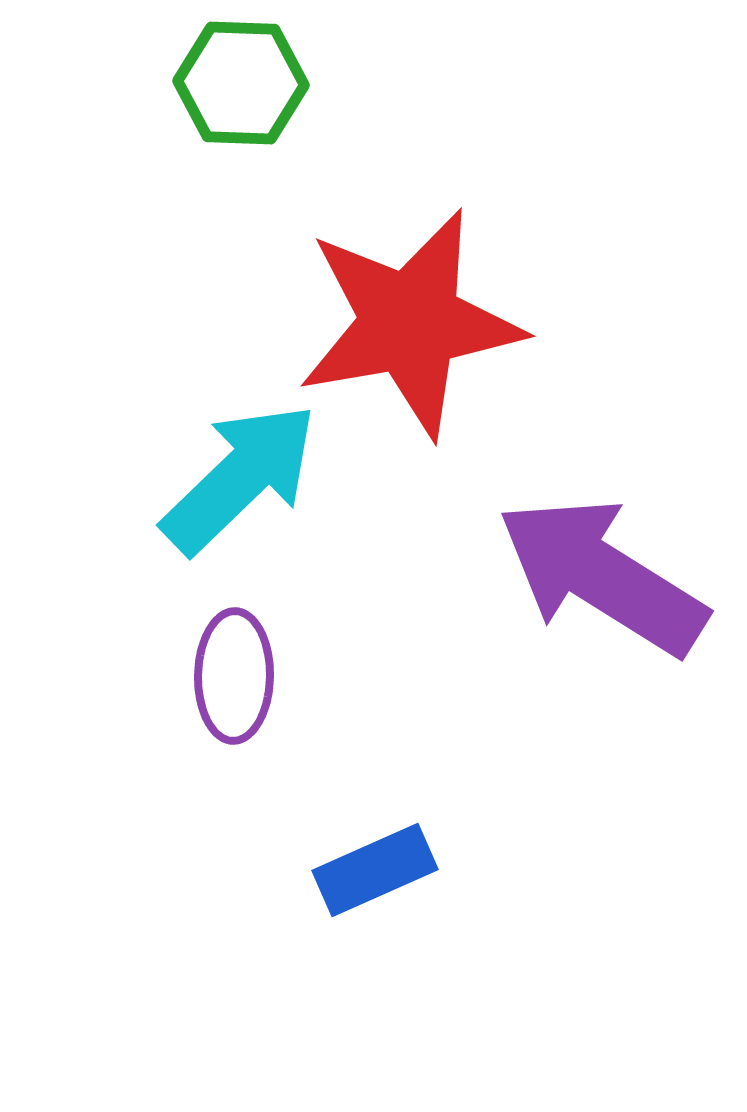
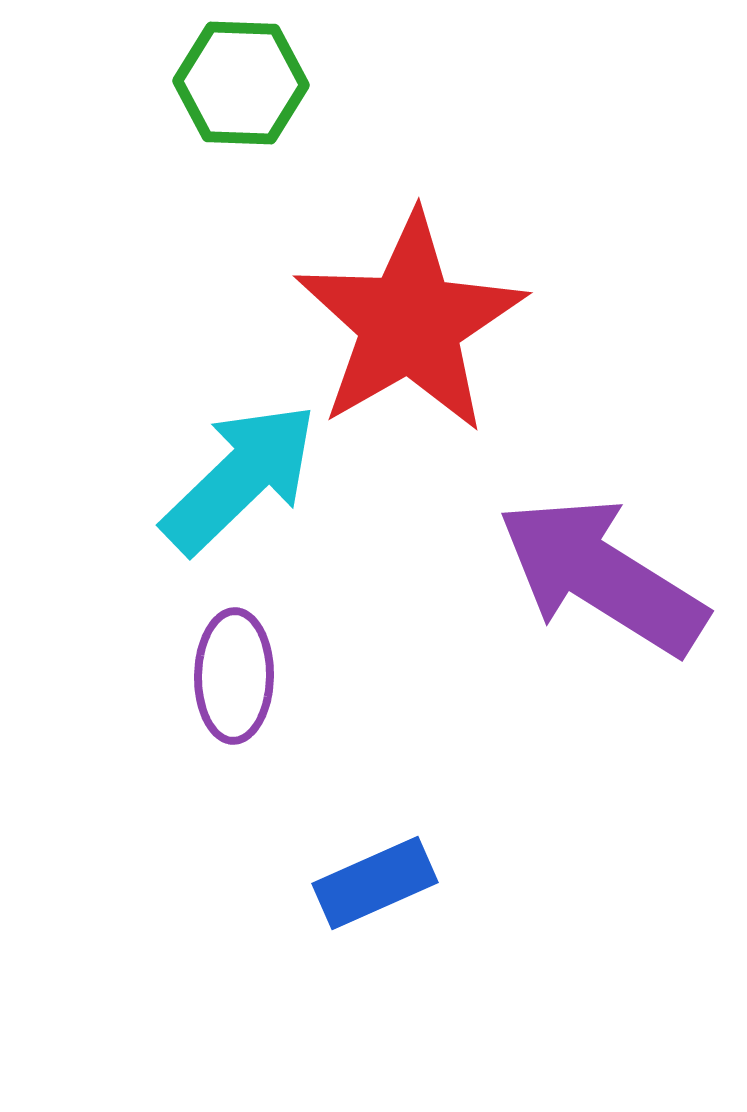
red star: rotated 20 degrees counterclockwise
blue rectangle: moved 13 px down
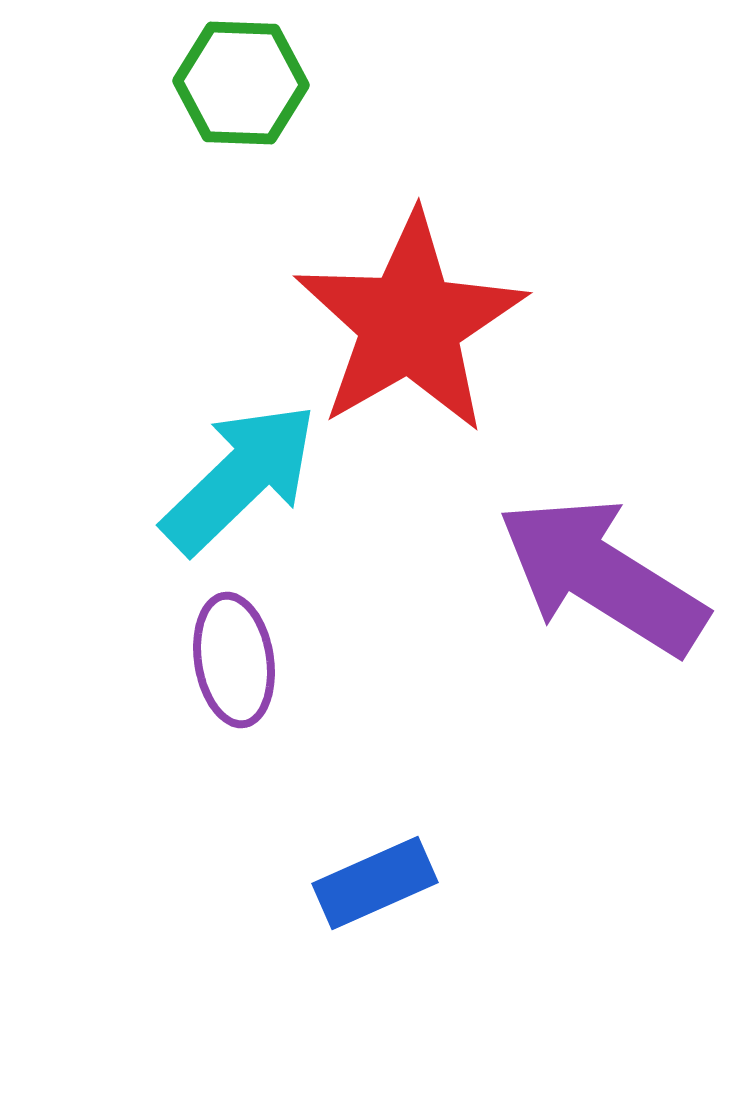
purple ellipse: moved 16 px up; rotated 10 degrees counterclockwise
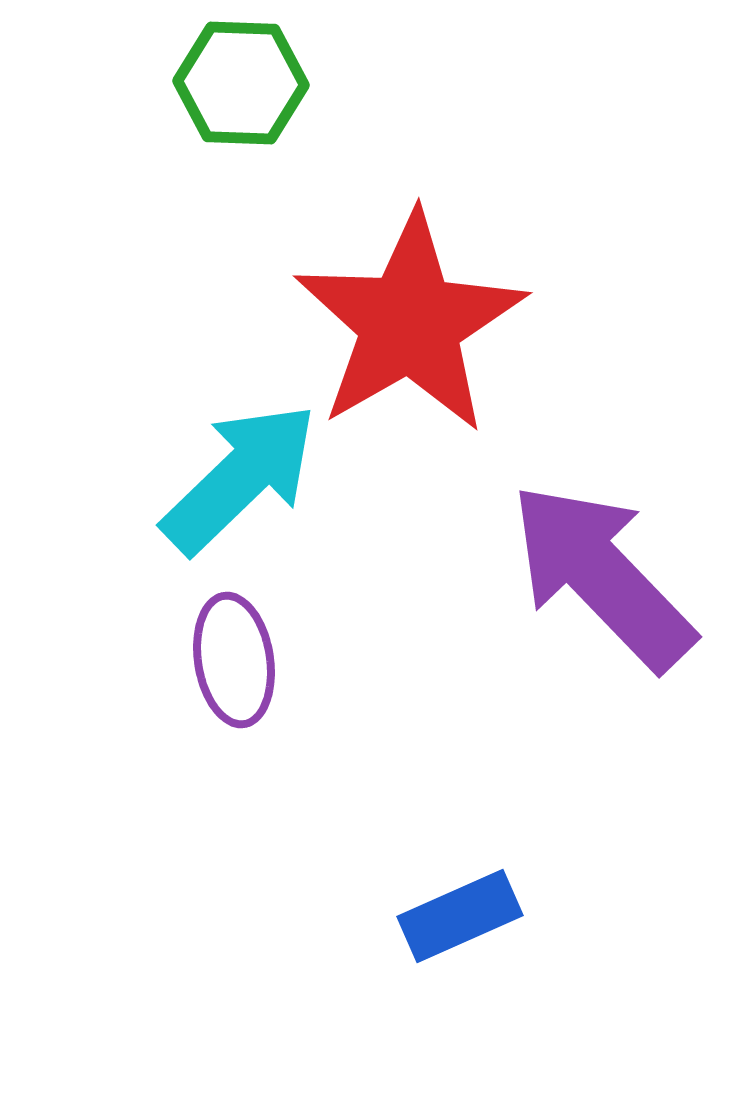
purple arrow: rotated 14 degrees clockwise
blue rectangle: moved 85 px right, 33 px down
